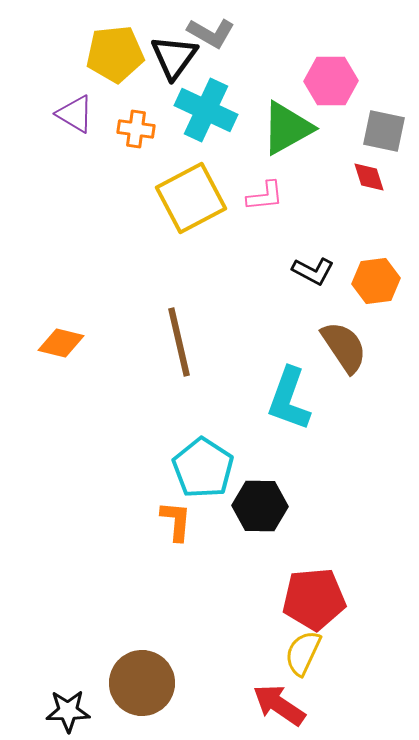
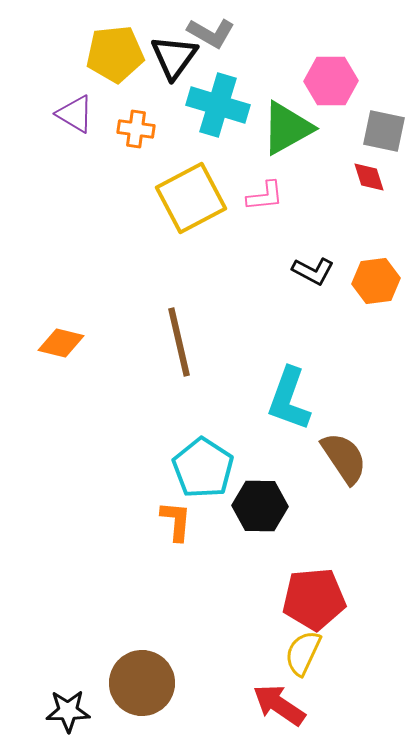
cyan cross: moved 12 px right, 5 px up; rotated 8 degrees counterclockwise
brown semicircle: moved 111 px down
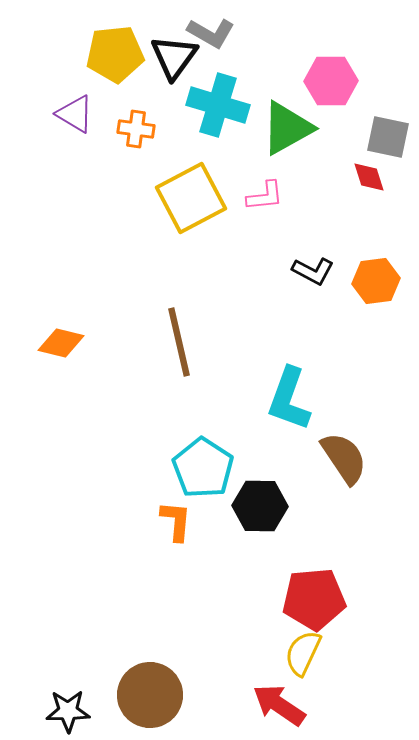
gray square: moved 4 px right, 6 px down
brown circle: moved 8 px right, 12 px down
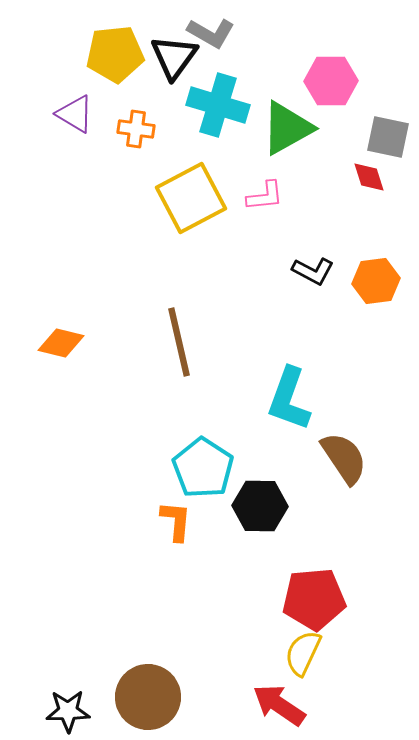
brown circle: moved 2 px left, 2 px down
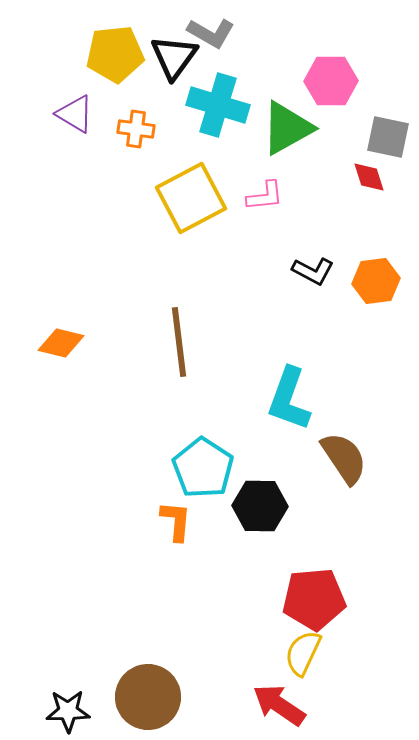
brown line: rotated 6 degrees clockwise
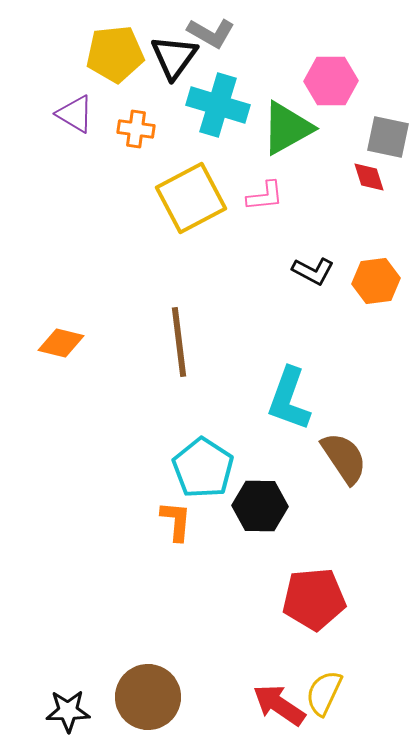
yellow semicircle: moved 21 px right, 40 px down
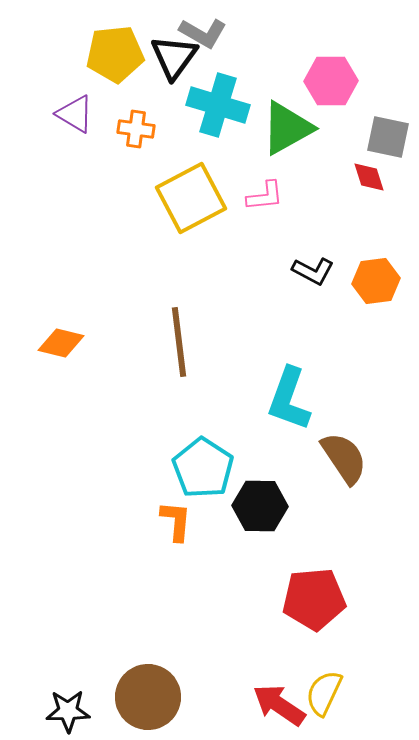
gray L-shape: moved 8 px left
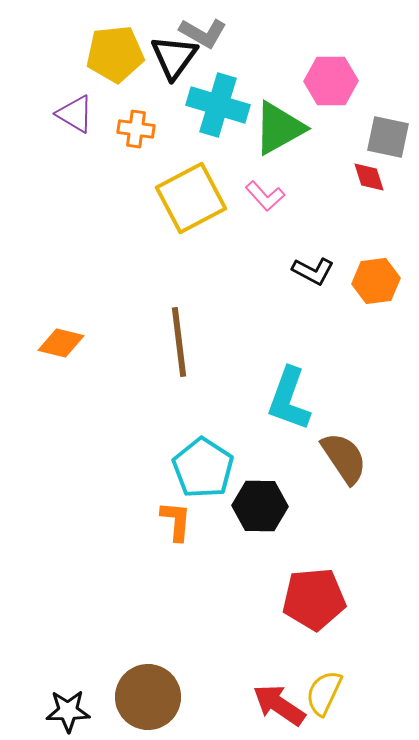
green triangle: moved 8 px left
pink L-shape: rotated 54 degrees clockwise
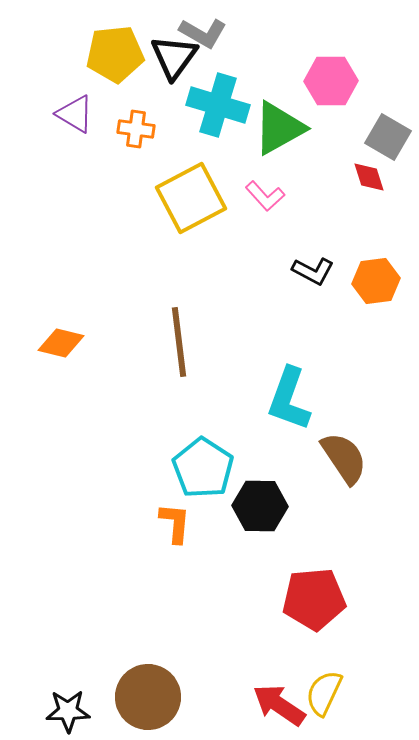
gray square: rotated 18 degrees clockwise
orange L-shape: moved 1 px left, 2 px down
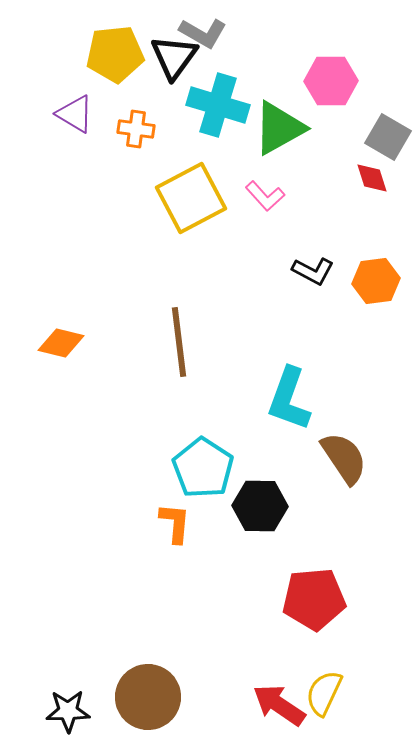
red diamond: moved 3 px right, 1 px down
